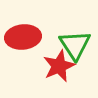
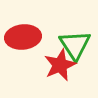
red star: moved 1 px right, 1 px up
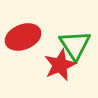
red ellipse: rotated 16 degrees counterclockwise
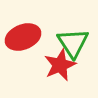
green triangle: moved 2 px left, 2 px up
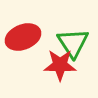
red star: rotated 24 degrees clockwise
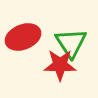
green triangle: moved 2 px left
